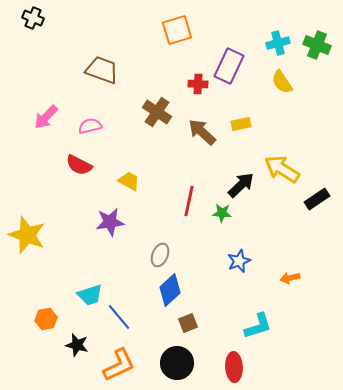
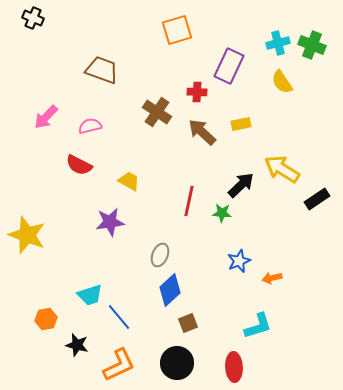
green cross: moved 5 px left
red cross: moved 1 px left, 8 px down
orange arrow: moved 18 px left
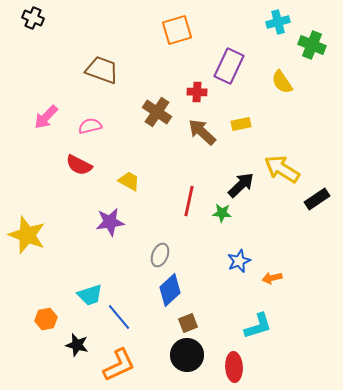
cyan cross: moved 21 px up
black circle: moved 10 px right, 8 px up
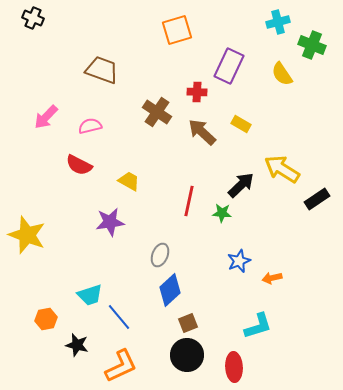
yellow semicircle: moved 8 px up
yellow rectangle: rotated 42 degrees clockwise
orange L-shape: moved 2 px right, 1 px down
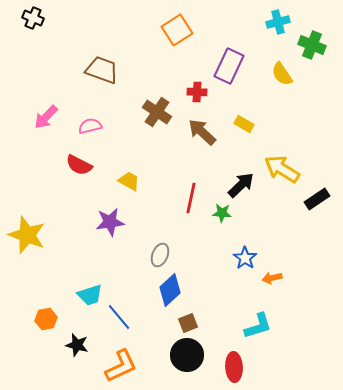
orange square: rotated 16 degrees counterclockwise
yellow rectangle: moved 3 px right
red line: moved 2 px right, 3 px up
blue star: moved 6 px right, 3 px up; rotated 15 degrees counterclockwise
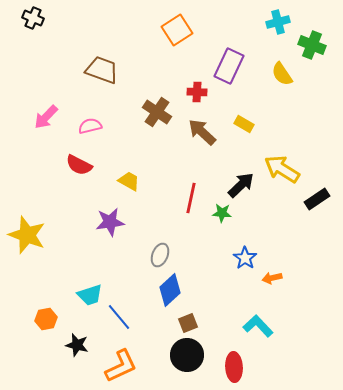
cyan L-shape: rotated 116 degrees counterclockwise
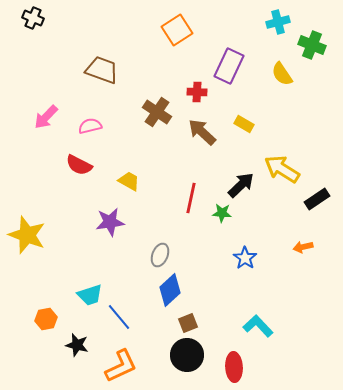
orange arrow: moved 31 px right, 31 px up
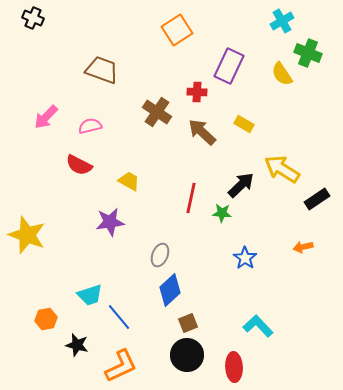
cyan cross: moved 4 px right, 1 px up; rotated 15 degrees counterclockwise
green cross: moved 4 px left, 8 px down
